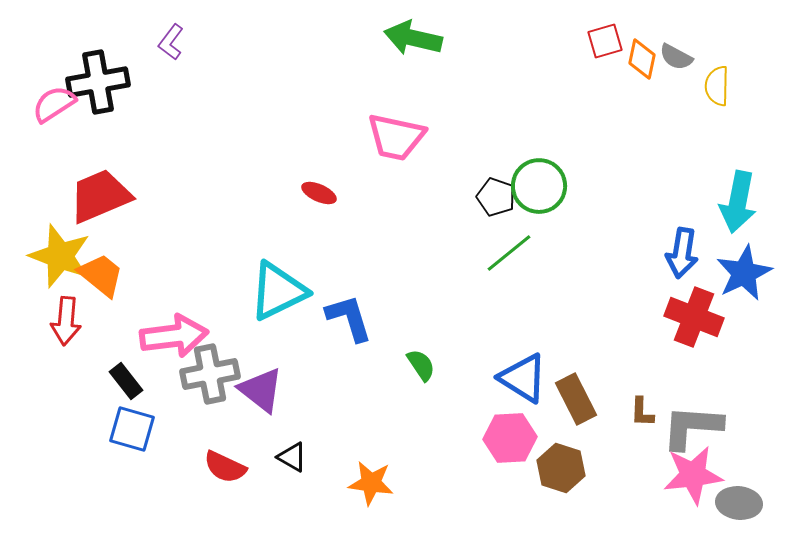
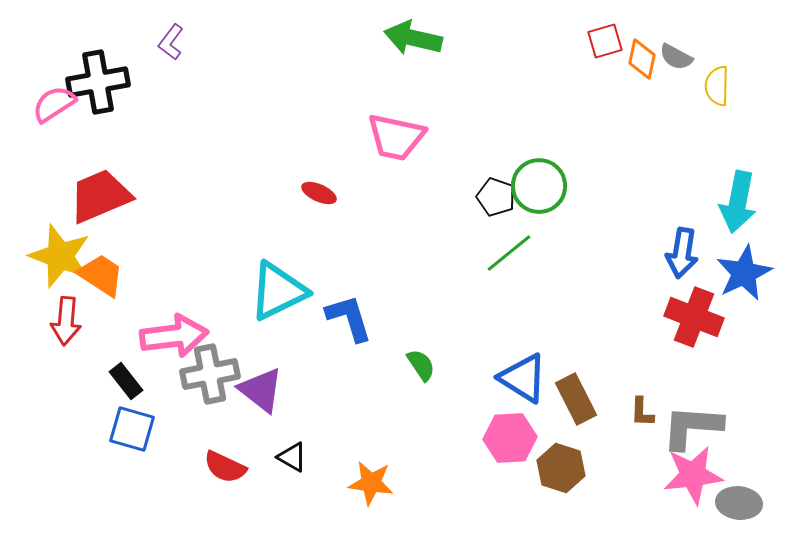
orange trapezoid: rotated 6 degrees counterclockwise
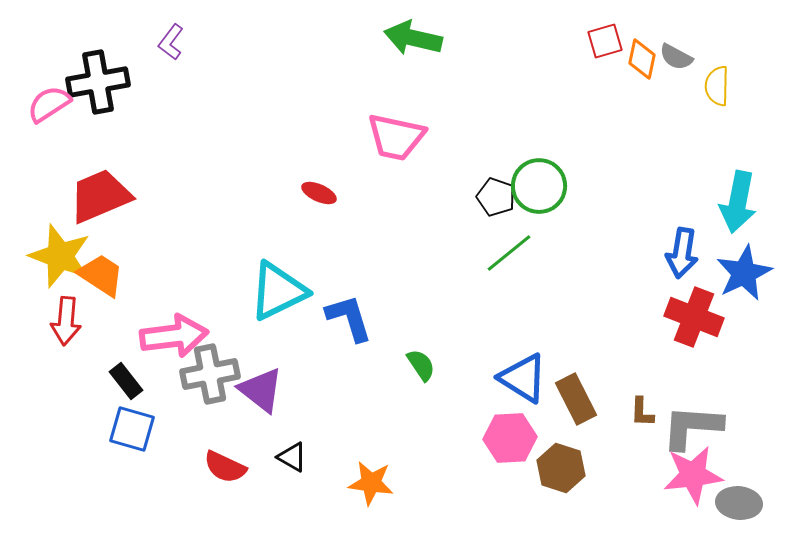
pink semicircle: moved 5 px left
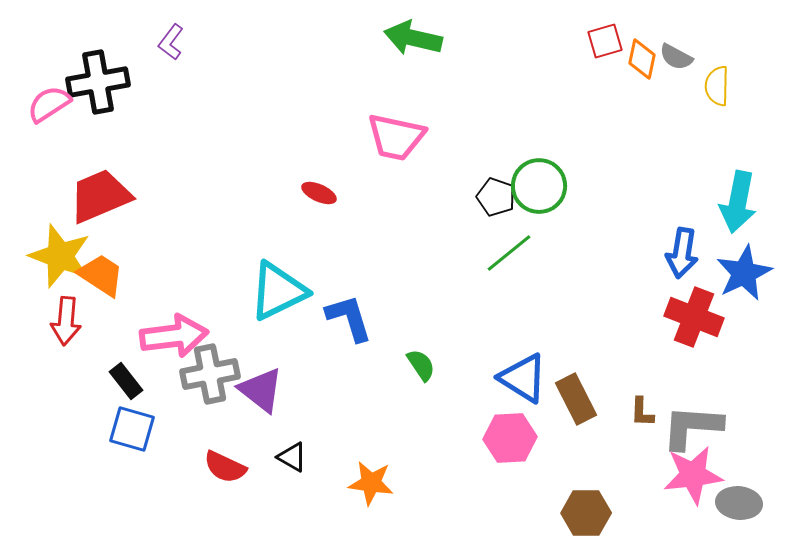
brown hexagon: moved 25 px right, 45 px down; rotated 18 degrees counterclockwise
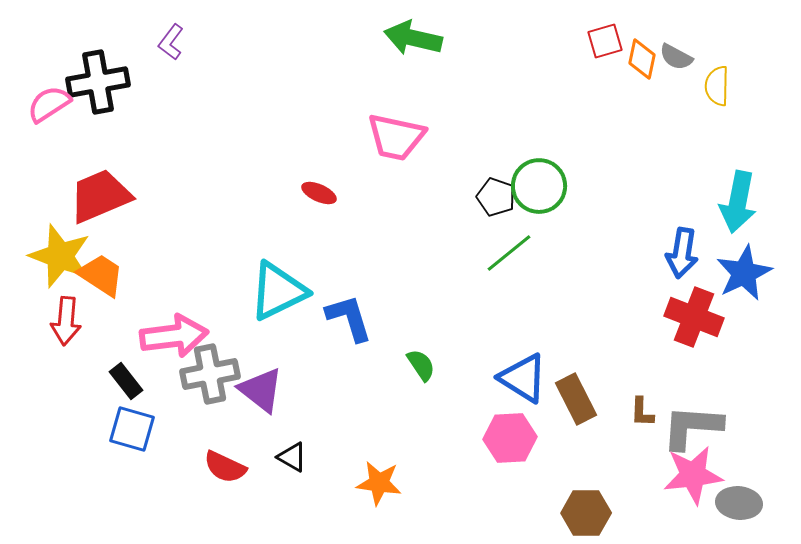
orange star: moved 8 px right
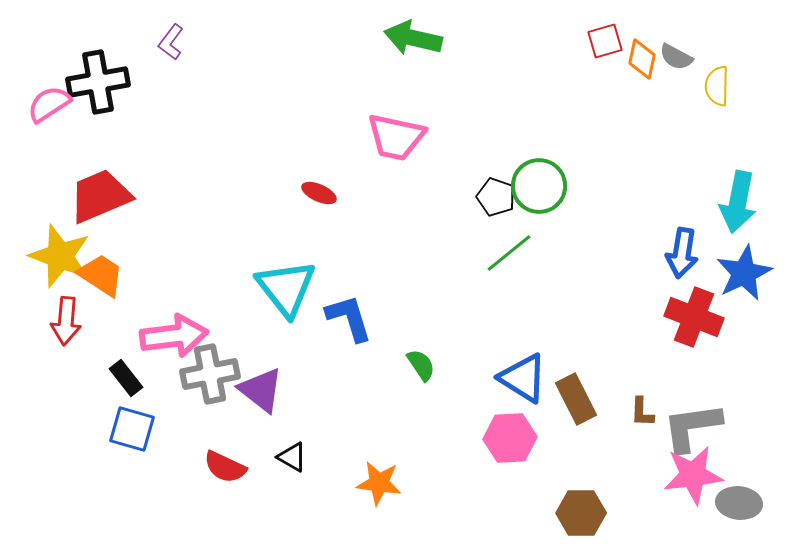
cyan triangle: moved 8 px right, 3 px up; rotated 42 degrees counterclockwise
black rectangle: moved 3 px up
gray L-shape: rotated 12 degrees counterclockwise
brown hexagon: moved 5 px left
